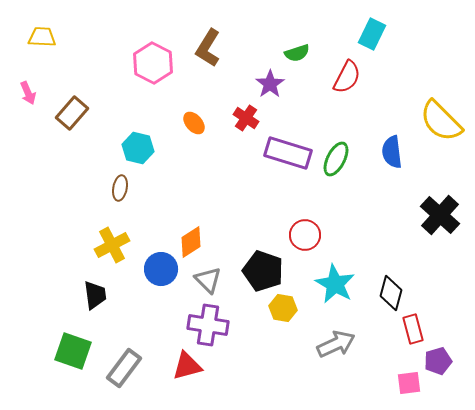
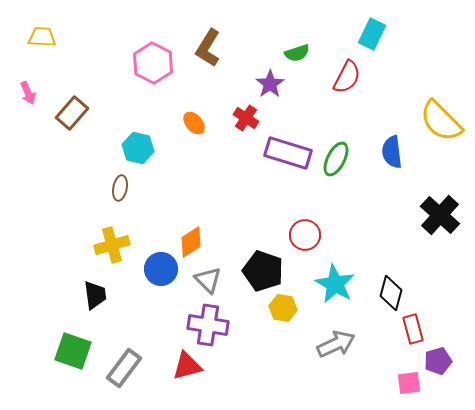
yellow cross: rotated 12 degrees clockwise
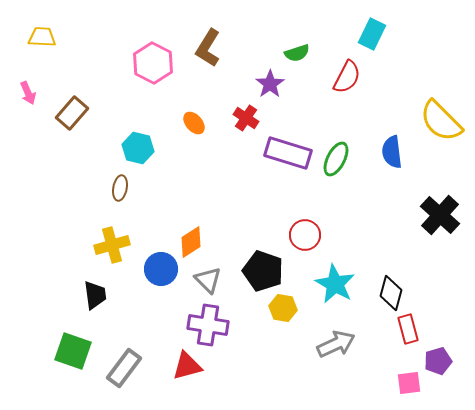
red rectangle: moved 5 px left
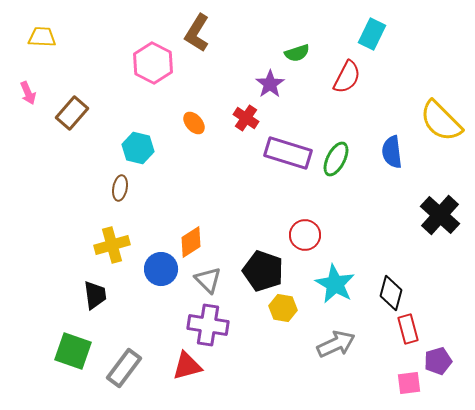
brown L-shape: moved 11 px left, 15 px up
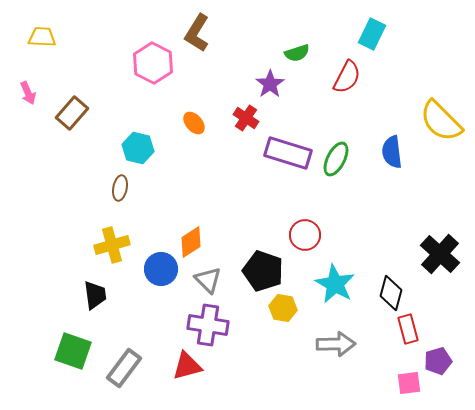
black cross: moved 39 px down
gray arrow: rotated 24 degrees clockwise
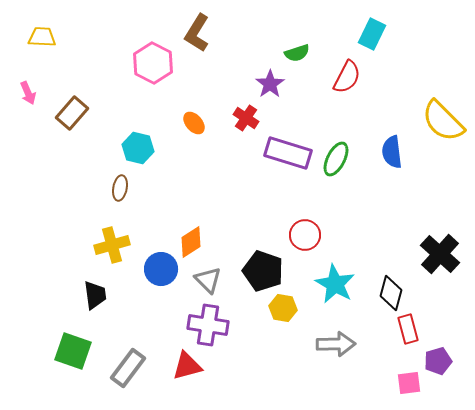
yellow semicircle: moved 2 px right
gray rectangle: moved 4 px right
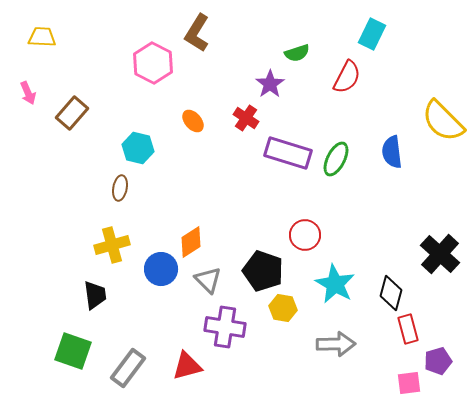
orange ellipse: moved 1 px left, 2 px up
purple cross: moved 17 px right, 2 px down
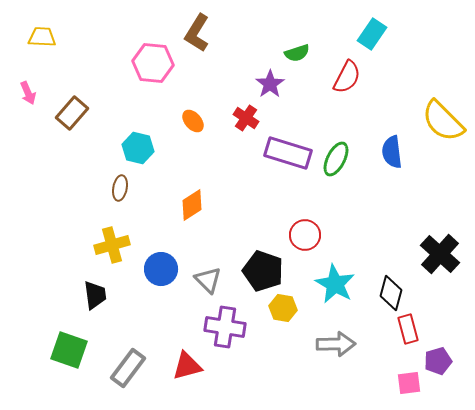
cyan rectangle: rotated 8 degrees clockwise
pink hexagon: rotated 21 degrees counterclockwise
orange diamond: moved 1 px right, 37 px up
green square: moved 4 px left, 1 px up
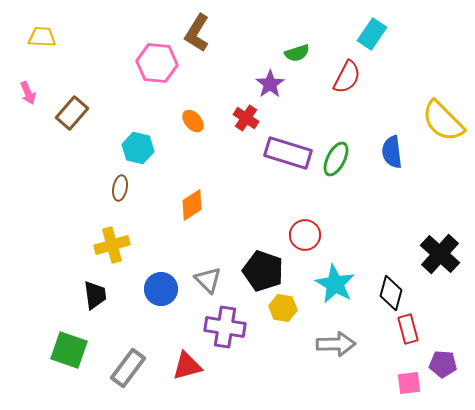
pink hexagon: moved 4 px right
blue circle: moved 20 px down
purple pentagon: moved 5 px right, 3 px down; rotated 20 degrees clockwise
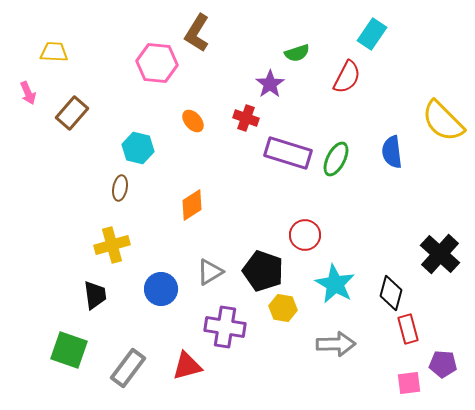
yellow trapezoid: moved 12 px right, 15 px down
red cross: rotated 15 degrees counterclockwise
gray triangle: moved 2 px right, 8 px up; rotated 44 degrees clockwise
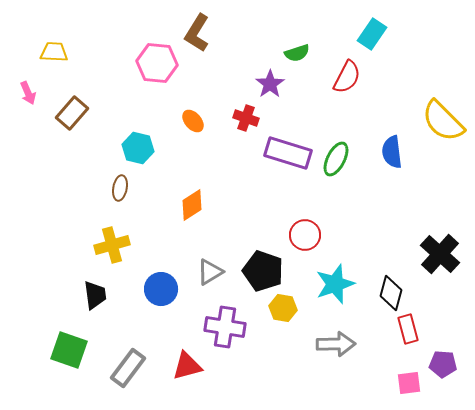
cyan star: rotated 24 degrees clockwise
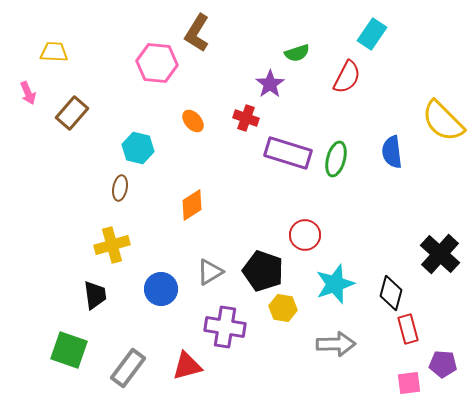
green ellipse: rotated 12 degrees counterclockwise
